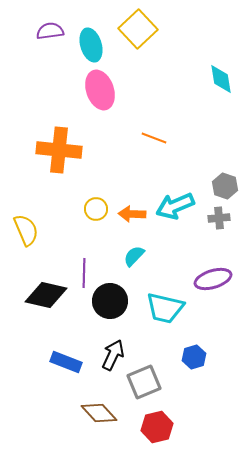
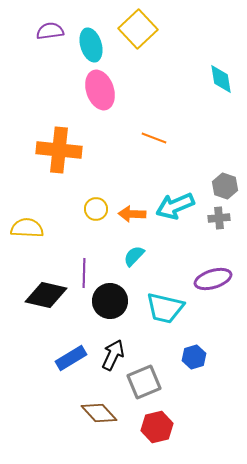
yellow semicircle: moved 1 px right, 2 px up; rotated 64 degrees counterclockwise
blue rectangle: moved 5 px right, 4 px up; rotated 52 degrees counterclockwise
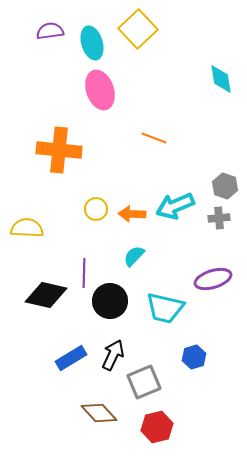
cyan ellipse: moved 1 px right, 2 px up
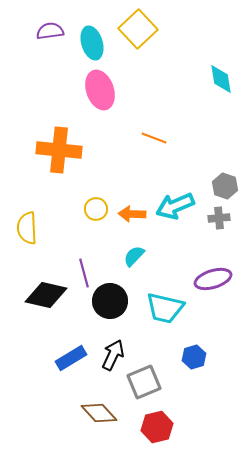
yellow semicircle: rotated 96 degrees counterclockwise
purple line: rotated 16 degrees counterclockwise
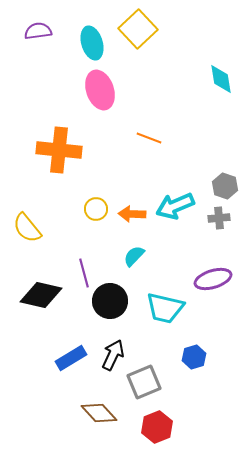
purple semicircle: moved 12 px left
orange line: moved 5 px left
yellow semicircle: rotated 36 degrees counterclockwise
black diamond: moved 5 px left
red hexagon: rotated 8 degrees counterclockwise
